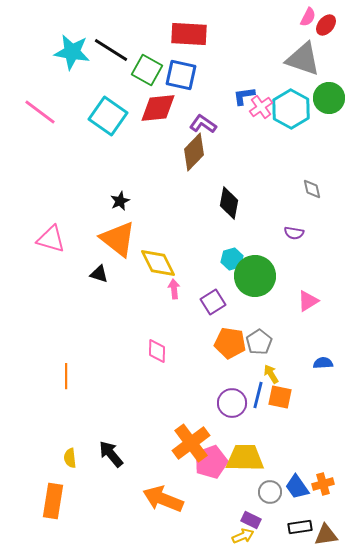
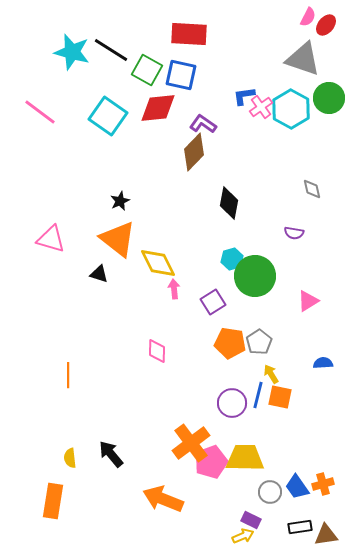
cyan star at (72, 52): rotated 6 degrees clockwise
orange line at (66, 376): moved 2 px right, 1 px up
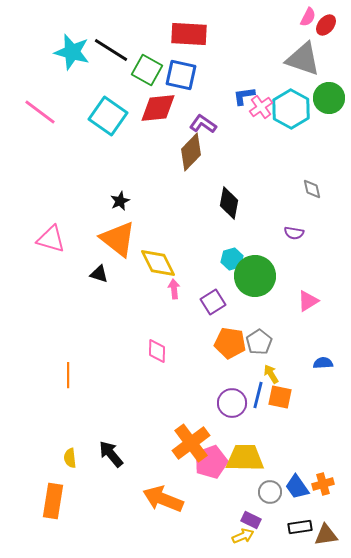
brown diamond at (194, 152): moved 3 px left
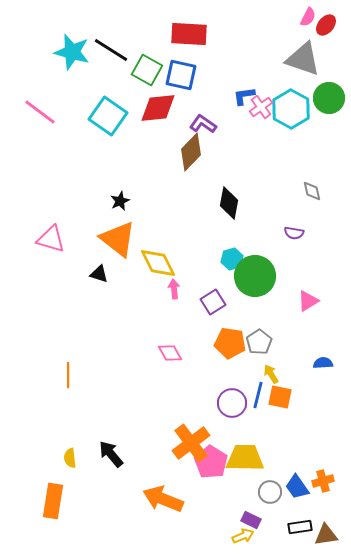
gray diamond at (312, 189): moved 2 px down
pink diamond at (157, 351): moved 13 px right, 2 px down; rotated 30 degrees counterclockwise
pink pentagon at (211, 462): rotated 20 degrees counterclockwise
orange cross at (323, 484): moved 3 px up
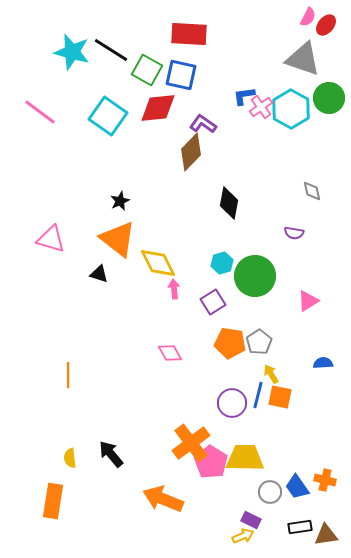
cyan hexagon at (232, 259): moved 10 px left, 4 px down
orange cross at (323, 481): moved 2 px right, 1 px up; rotated 30 degrees clockwise
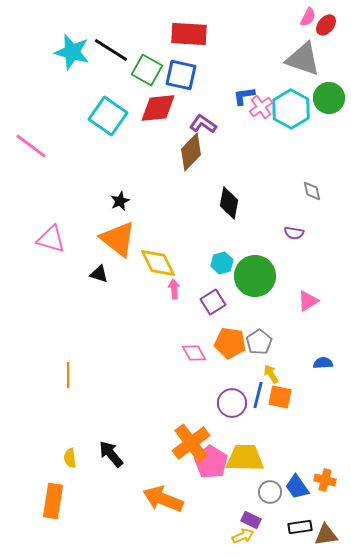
pink line at (40, 112): moved 9 px left, 34 px down
pink diamond at (170, 353): moved 24 px right
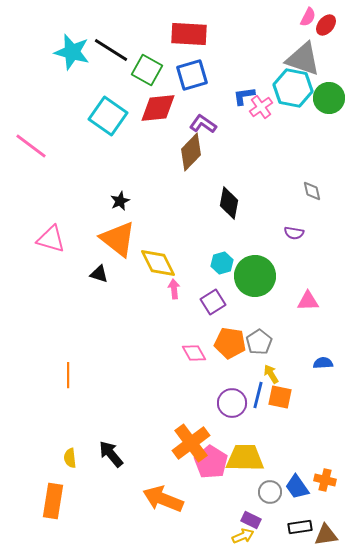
blue square at (181, 75): moved 11 px right; rotated 28 degrees counterclockwise
cyan hexagon at (291, 109): moved 2 px right, 21 px up; rotated 18 degrees counterclockwise
pink triangle at (308, 301): rotated 30 degrees clockwise
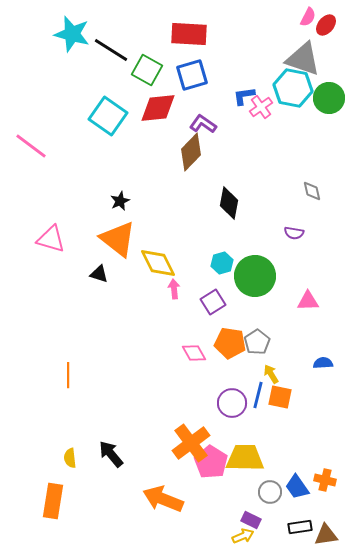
cyan star at (72, 52): moved 18 px up
gray pentagon at (259, 342): moved 2 px left
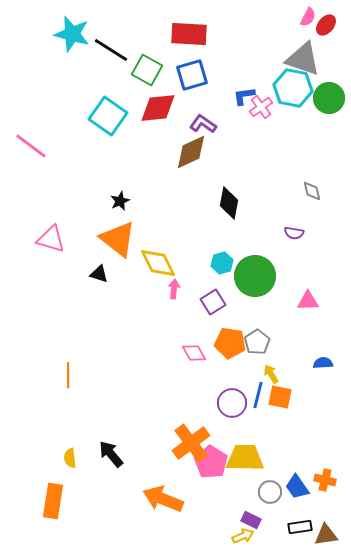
brown diamond at (191, 152): rotated 21 degrees clockwise
pink arrow at (174, 289): rotated 12 degrees clockwise
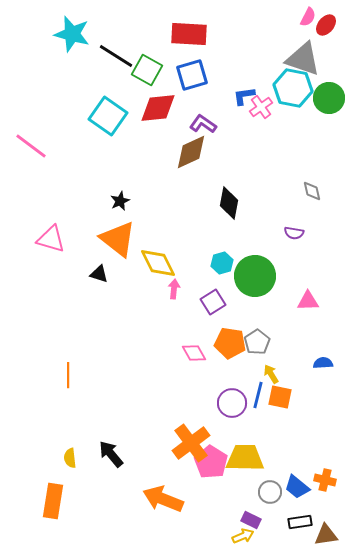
black line at (111, 50): moved 5 px right, 6 px down
blue trapezoid at (297, 487): rotated 16 degrees counterclockwise
black rectangle at (300, 527): moved 5 px up
